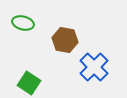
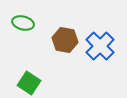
blue cross: moved 6 px right, 21 px up
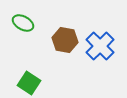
green ellipse: rotated 15 degrees clockwise
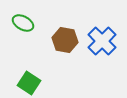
blue cross: moved 2 px right, 5 px up
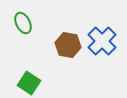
green ellipse: rotated 35 degrees clockwise
brown hexagon: moved 3 px right, 5 px down
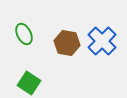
green ellipse: moved 1 px right, 11 px down
brown hexagon: moved 1 px left, 2 px up
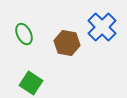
blue cross: moved 14 px up
green square: moved 2 px right
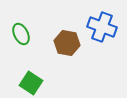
blue cross: rotated 24 degrees counterclockwise
green ellipse: moved 3 px left
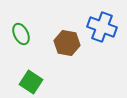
green square: moved 1 px up
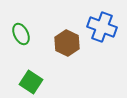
brown hexagon: rotated 15 degrees clockwise
